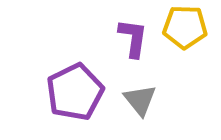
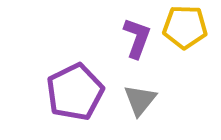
purple L-shape: moved 4 px right; rotated 12 degrees clockwise
gray triangle: rotated 18 degrees clockwise
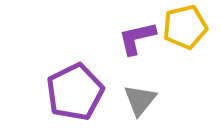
yellow pentagon: rotated 15 degrees counterclockwise
purple L-shape: rotated 123 degrees counterclockwise
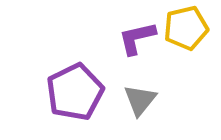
yellow pentagon: moved 1 px right, 1 px down
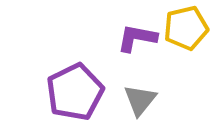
purple L-shape: rotated 24 degrees clockwise
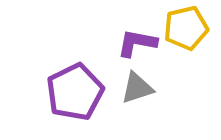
purple L-shape: moved 5 px down
gray triangle: moved 3 px left, 12 px up; rotated 33 degrees clockwise
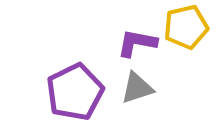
yellow pentagon: moved 1 px up
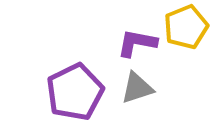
yellow pentagon: rotated 9 degrees counterclockwise
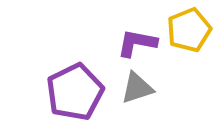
yellow pentagon: moved 3 px right, 3 px down
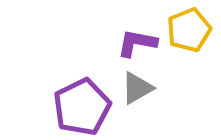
gray triangle: rotated 12 degrees counterclockwise
purple pentagon: moved 7 px right, 15 px down
